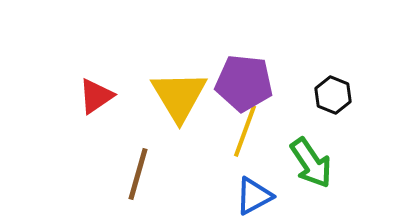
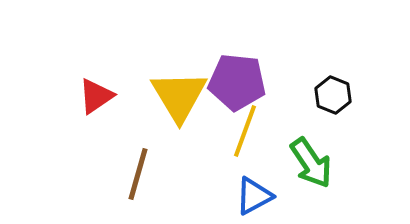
purple pentagon: moved 7 px left, 1 px up
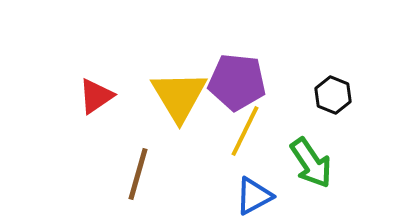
yellow line: rotated 6 degrees clockwise
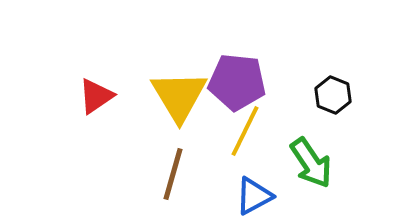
brown line: moved 35 px right
